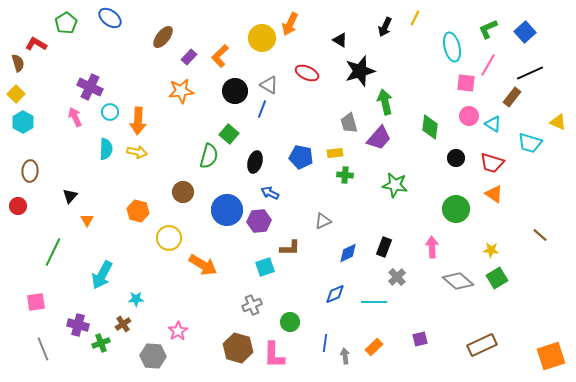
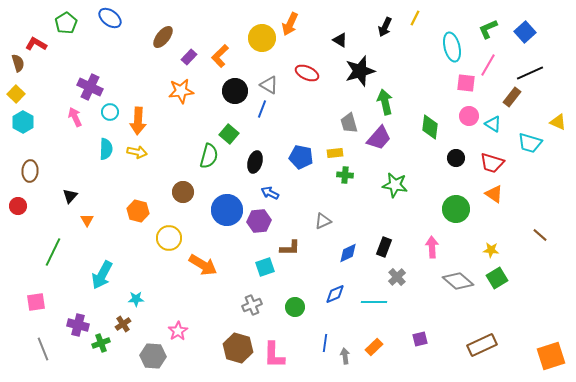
green circle at (290, 322): moved 5 px right, 15 px up
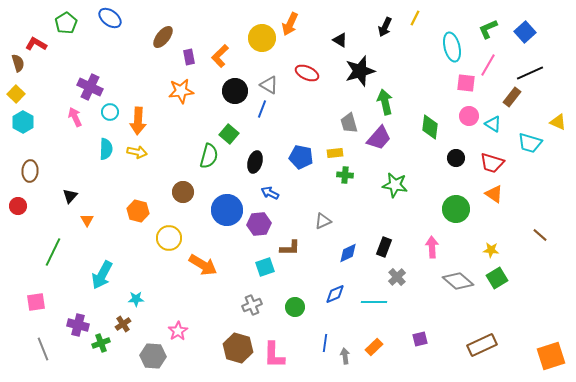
purple rectangle at (189, 57): rotated 56 degrees counterclockwise
purple hexagon at (259, 221): moved 3 px down
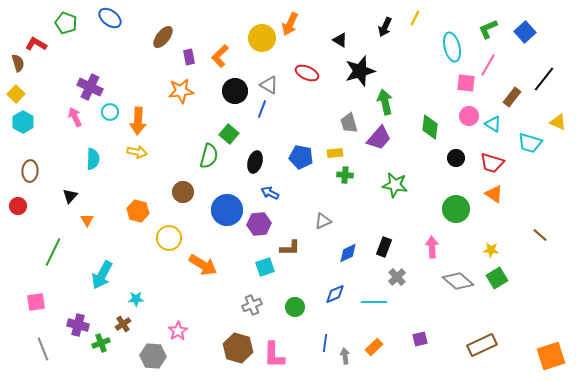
green pentagon at (66, 23): rotated 20 degrees counterclockwise
black line at (530, 73): moved 14 px right, 6 px down; rotated 28 degrees counterclockwise
cyan semicircle at (106, 149): moved 13 px left, 10 px down
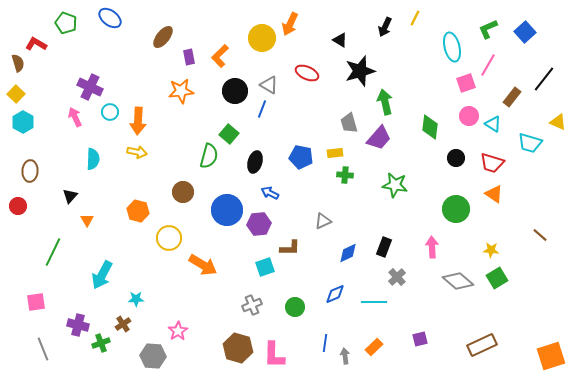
pink square at (466, 83): rotated 24 degrees counterclockwise
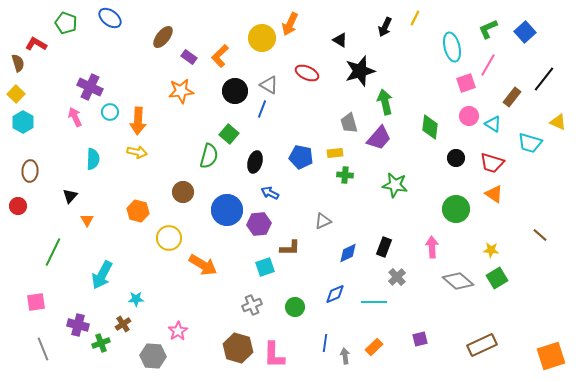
purple rectangle at (189, 57): rotated 42 degrees counterclockwise
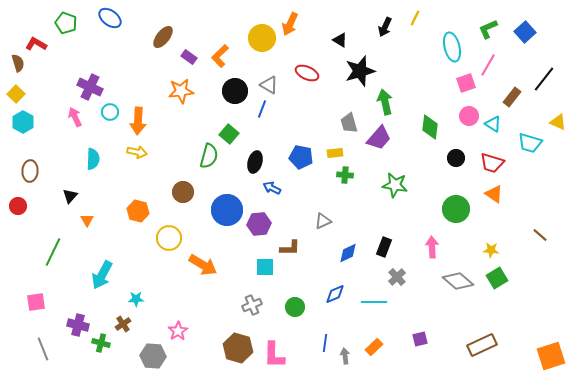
blue arrow at (270, 193): moved 2 px right, 5 px up
cyan square at (265, 267): rotated 18 degrees clockwise
green cross at (101, 343): rotated 36 degrees clockwise
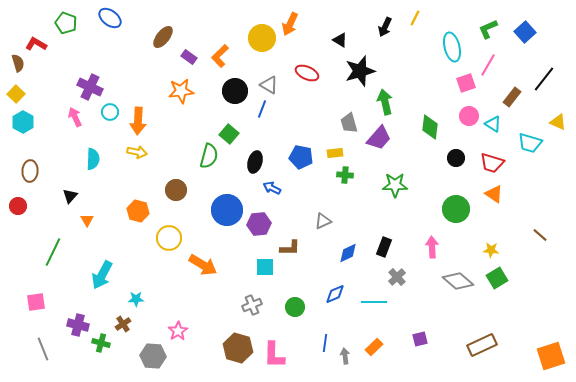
green star at (395, 185): rotated 10 degrees counterclockwise
brown circle at (183, 192): moved 7 px left, 2 px up
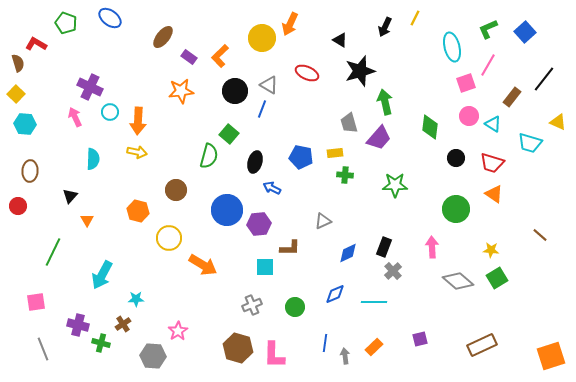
cyan hexagon at (23, 122): moved 2 px right, 2 px down; rotated 25 degrees counterclockwise
gray cross at (397, 277): moved 4 px left, 6 px up
